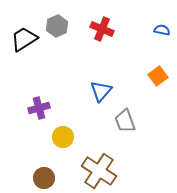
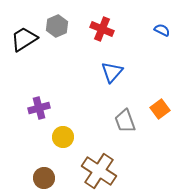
blue semicircle: rotated 14 degrees clockwise
orange square: moved 2 px right, 33 px down
blue triangle: moved 11 px right, 19 px up
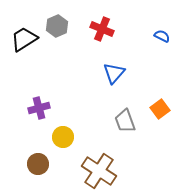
blue semicircle: moved 6 px down
blue triangle: moved 2 px right, 1 px down
brown circle: moved 6 px left, 14 px up
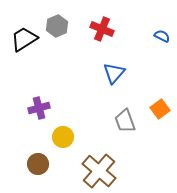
brown cross: rotated 8 degrees clockwise
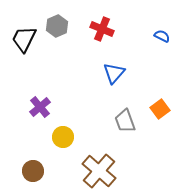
black trapezoid: rotated 32 degrees counterclockwise
purple cross: moved 1 px right, 1 px up; rotated 25 degrees counterclockwise
brown circle: moved 5 px left, 7 px down
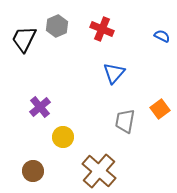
gray trapezoid: rotated 30 degrees clockwise
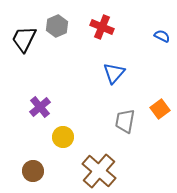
red cross: moved 2 px up
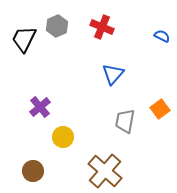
blue triangle: moved 1 px left, 1 px down
brown cross: moved 6 px right
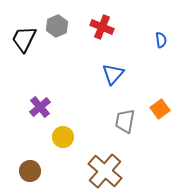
blue semicircle: moved 1 px left, 4 px down; rotated 56 degrees clockwise
brown circle: moved 3 px left
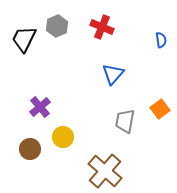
brown circle: moved 22 px up
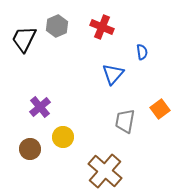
blue semicircle: moved 19 px left, 12 px down
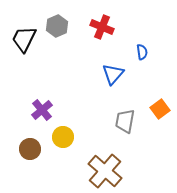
purple cross: moved 2 px right, 3 px down
